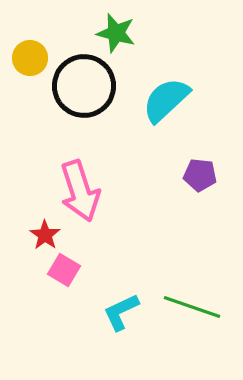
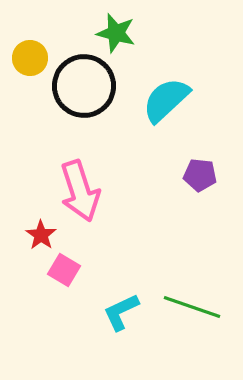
red star: moved 4 px left
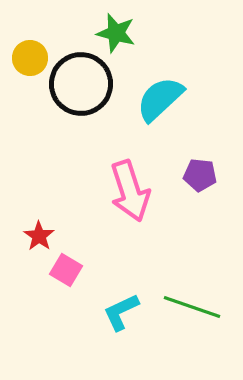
black circle: moved 3 px left, 2 px up
cyan semicircle: moved 6 px left, 1 px up
pink arrow: moved 50 px right
red star: moved 2 px left, 1 px down
pink square: moved 2 px right
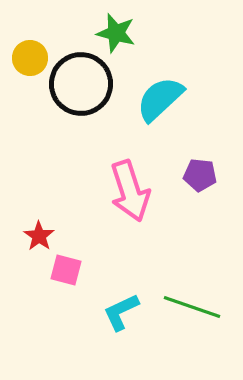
pink square: rotated 16 degrees counterclockwise
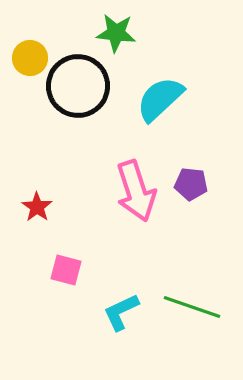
green star: rotated 9 degrees counterclockwise
black circle: moved 3 px left, 2 px down
purple pentagon: moved 9 px left, 9 px down
pink arrow: moved 6 px right
red star: moved 2 px left, 29 px up
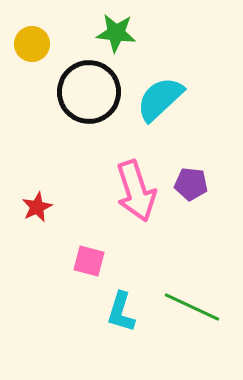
yellow circle: moved 2 px right, 14 px up
black circle: moved 11 px right, 6 px down
red star: rotated 12 degrees clockwise
pink square: moved 23 px right, 9 px up
green line: rotated 6 degrees clockwise
cyan L-shape: rotated 48 degrees counterclockwise
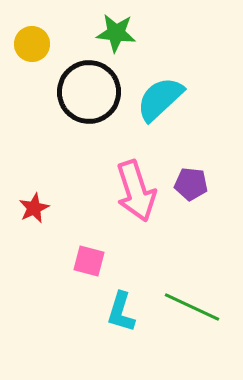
red star: moved 3 px left, 1 px down
